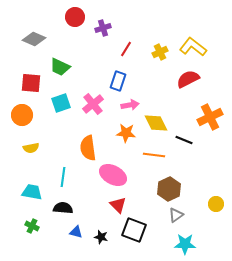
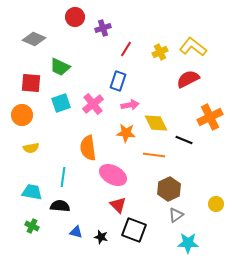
black semicircle: moved 3 px left, 2 px up
cyan star: moved 3 px right, 1 px up
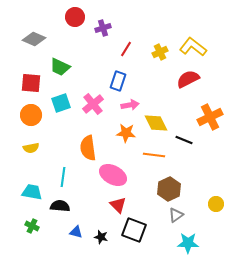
orange circle: moved 9 px right
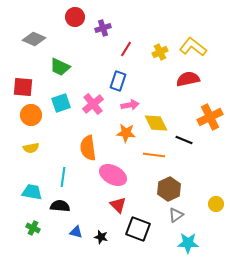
red semicircle: rotated 15 degrees clockwise
red square: moved 8 px left, 4 px down
green cross: moved 1 px right, 2 px down
black square: moved 4 px right, 1 px up
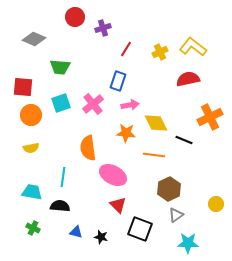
green trapezoid: rotated 20 degrees counterclockwise
black square: moved 2 px right
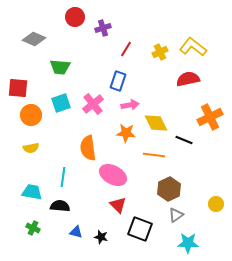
red square: moved 5 px left, 1 px down
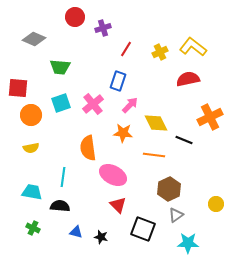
pink arrow: rotated 36 degrees counterclockwise
orange star: moved 3 px left
black square: moved 3 px right
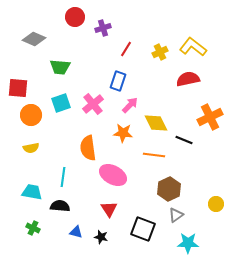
red triangle: moved 9 px left, 4 px down; rotated 12 degrees clockwise
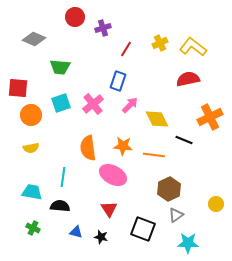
yellow cross: moved 9 px up
yellow diamond: moved 1 px right, 4 px up
orange star: moved 13 px down
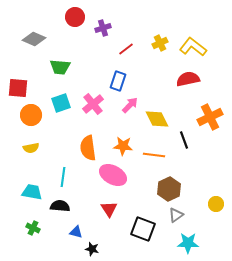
red line: rotated 21 degrees clockwise
black line: rotated 48 degrees clockwise
black star: moved 9 px left, 12 px down
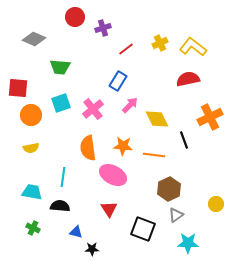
blue rectangle: rotated 12 degrees clockwise
pink cross: moved 5 px down
black star: rotated 16 degrees counterclockwise
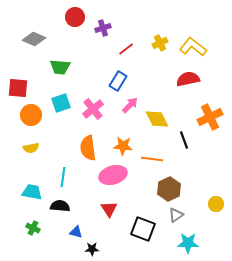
orange line: moved 2 px left, 4 px down
pink ellipse: rotated 44 degrees counterclockwise
